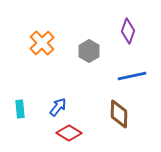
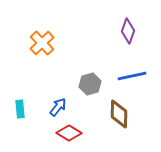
gray hexagon: moved 1 px right, 33 px down; rotated 15 degrees clockwise
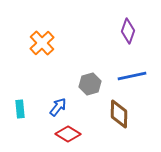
red diamond: moved 1 px left, 1 px down
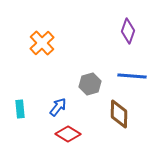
blue line: rotated 16 degrees clockwise
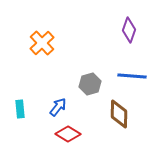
purple diamond: moved 1 px right, 1 px up
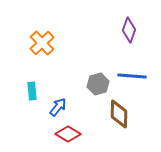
gray hexagon: moved 8 px right
cyan rectangle: moved 12 px right, 18 px up
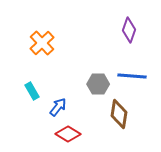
gray hexagon: rotated 15 degrees clockwise
cyan rectangle: rotated 24 degrees counterclockwise
brown diamond: rotated 8 degrees clockwise
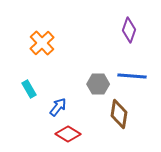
cyan rectangle: moved 3 px left, 2 px up
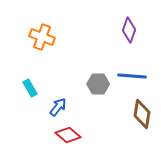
orange cross: moved 6 px up; rotated 25 degrees counterclockwise
cyan rectangle: moved 1 px right, 1 px up
brown diamond: moved 23 px right
red diamond: moved 1 px down; rotated 10 degrees clockwise
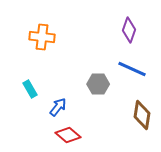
orange cross: rotated 15 degrees counterclockwise
blue line: moved 7 px up; rotated 20 degrees clockwise
cyan rectangle: moved 1 px down
brown diamond: moved 1 px down
